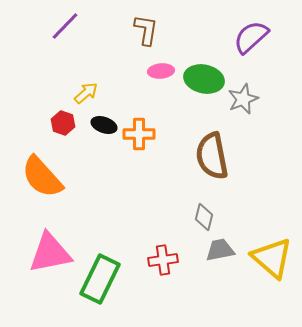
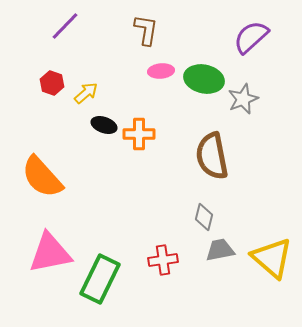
red hexagon: moved 11 px left, 40 px up
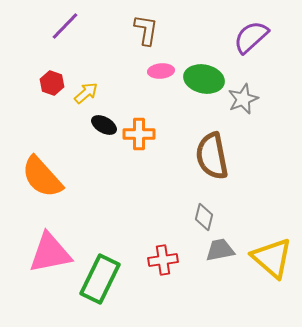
black ellipse: rotated 10 degrees clockwise
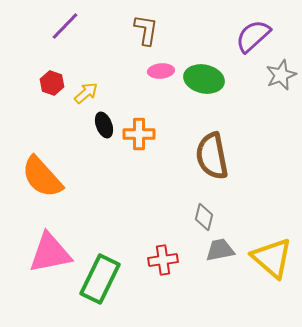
purple semicircle: moved 2 px right, 1 px up
gray star: moved 38 px right, 24 px up
black ellipse: rotated 40 degrees clockwise
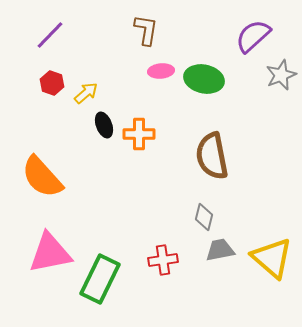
purple line: moved 15 px left, 9 px down
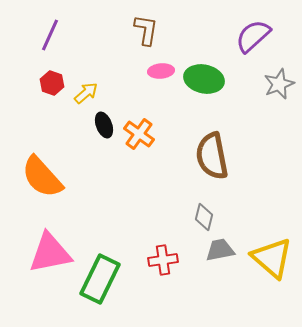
purple line: rotated 20 degrees counterclockwise
gray star: moved 2 px left, 9 px down
orange cross: rotated 36 degrees clockwise
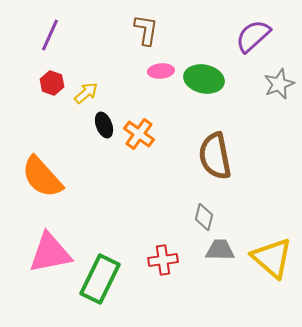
brown semicircle: moved 3 px right
gray trapezoid: rotated 12 degrees clockwise
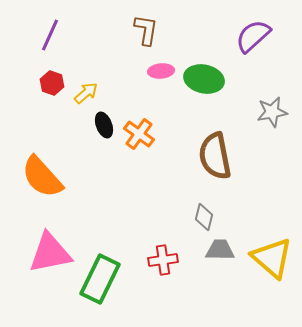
gray star: moved 7 px left, 28 px down; rotated 12 degrees clockwise
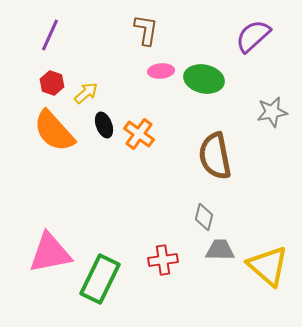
orange semicircle: moved 12 px right, 46 px up
yellow triangle: moved 4 px left, 8 px down
